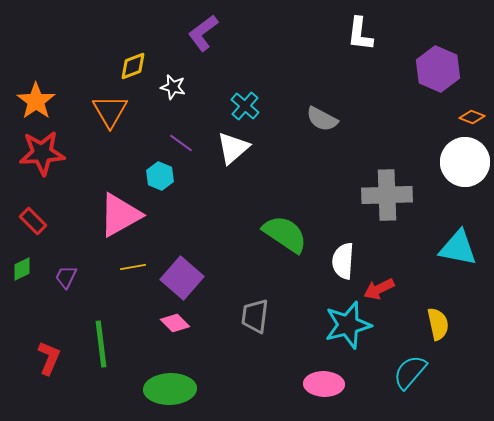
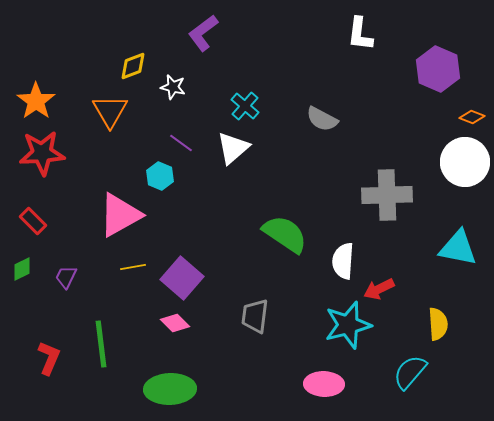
yellow semicircle: rotated 8 degrees clockwise
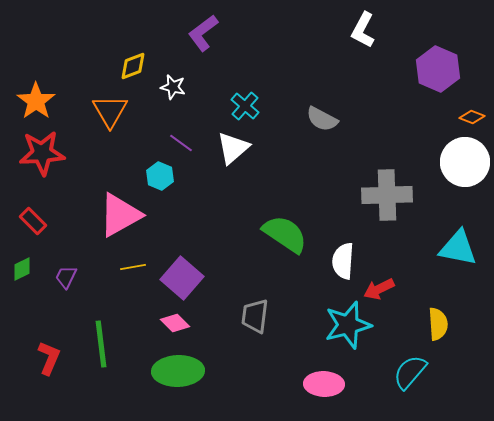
white L-shape: moved 3 px right, 4 px up; rotated 21 degrees clockwise
green ellipse: moved 8 px right, 18 px up
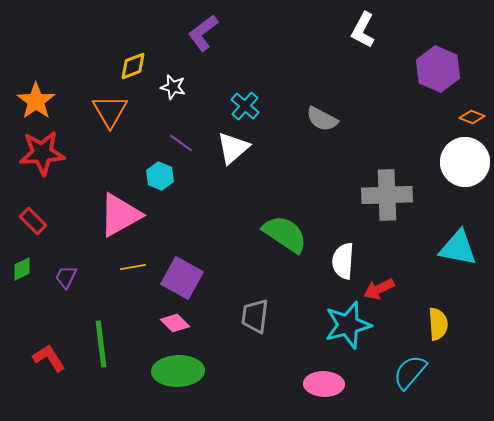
purple square: rotated 12 degrees counterclockwise
red L-shape: rotated 56 degrees counterclockwise
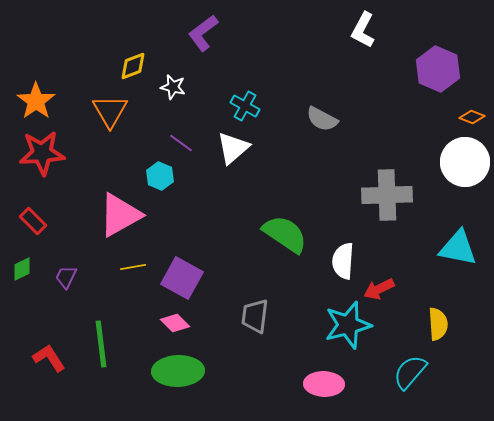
cyan cross: rotated 12 degrees counterclockwise
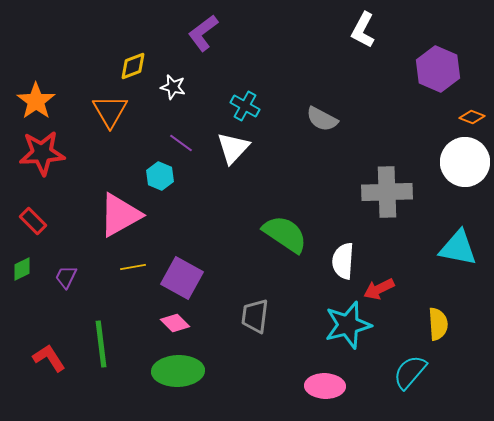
white triangle: rotated 6 degrees counterclockwise
gray cross: moved 3 px up
pink ellipse: moved 1 px right, 2 px down
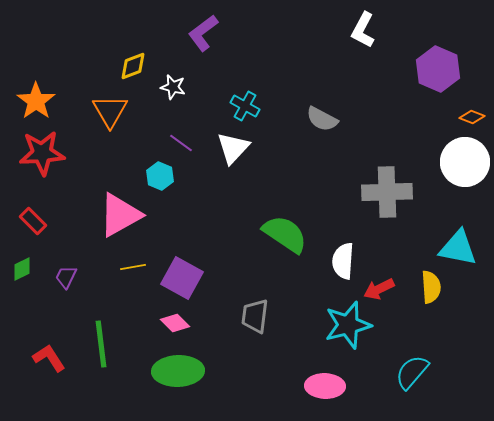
yellow semicircle: moved 7 px left, 37 px up
cyan semicircle: moved 2 px right
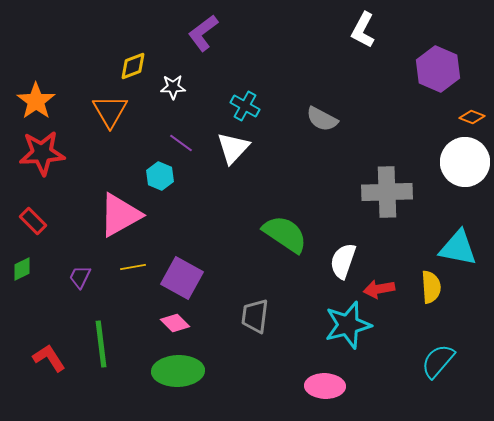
white star: rotated 15 degrees counterclockwise
white semicircle: rotated 15 degrees clockwise
purple trapezoid: moved 14 px right
red arrow: rotated 16 degrees clockwise
cyan semicircle: moved 26 px right, 11 px up
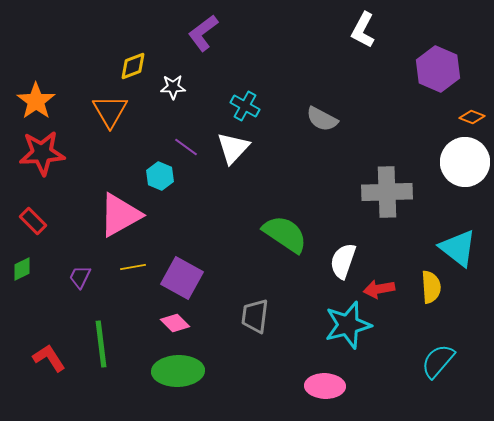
purple line: moved 5 px right, 4 px down
cyan triangle: rotated 27 degrees clockwise
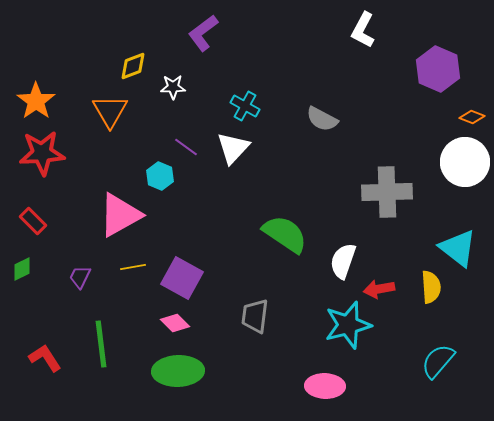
red L-shape: moved 4 px left
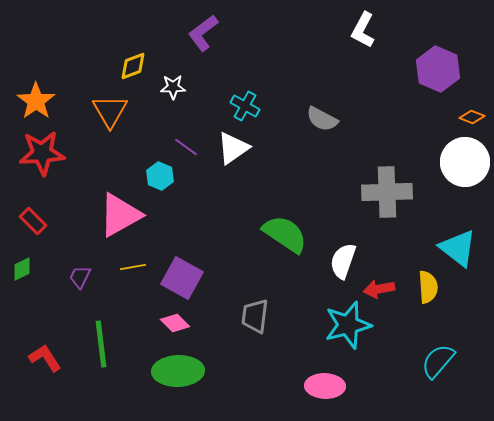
white triangle: rotated 12 degrees clockwise
yellow semicircle: moved 3 px left
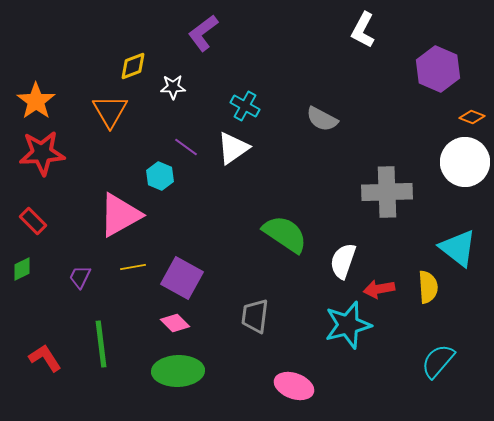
pink ellipse: moved 31 px left; rotated 18 degrees clockwise
